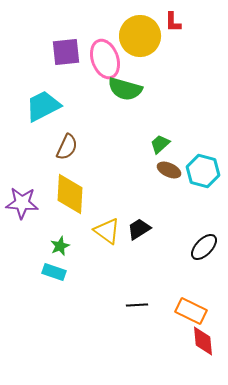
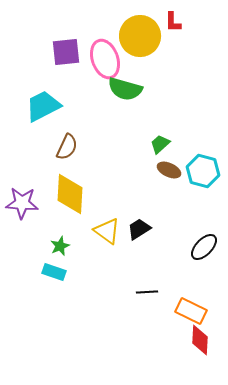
black line: moved 10 px right, 13 px up
red diamond: moved 3 px left, 1 px up; rotated 8 degrees clockwise
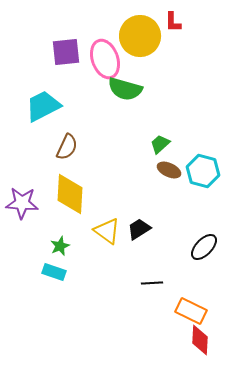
black line: moved 5 px right, 9 px up
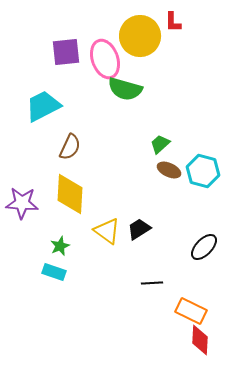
brown semicircle: moved 3 px right
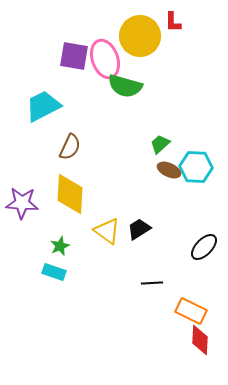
purple square: moved 8 px right, 4 px down; rotated 16 degrees clockwise
green semicircle: moved 3 px up
cyan hexagon: moved 7 px left, 4 px up; rotated 12 degrees counterclockwise
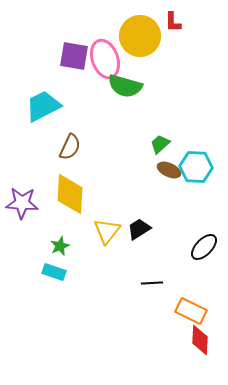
yellow triangle: rotated 32 degrees clockwise
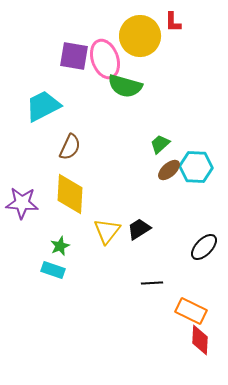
brown ellipse: rotated 65 degrees counterclockwise
cyan rectangle: moved 1 px left, 2 px up
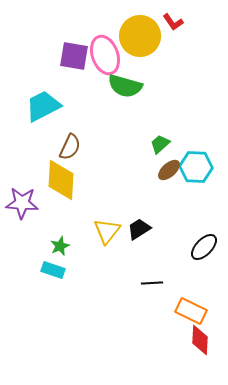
red L-shape: rotated 35 degrees counterclockwise
pink ellipse: moved 4 px up
yellow diamond: moved 9 px left, 14 px up
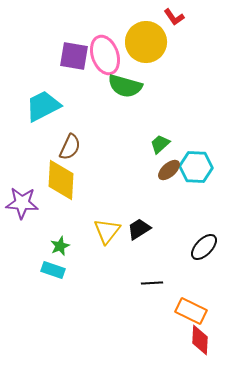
red L-shape: moved 1 px right, 5 px up
yellow circle: moved 6 px right, 6 px down
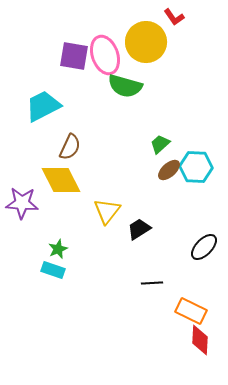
yellow diamond: rotated 30 degrees counterclockwise
yellow triangle: moved 20 px up
green star: moved 2 px left, 3 px down
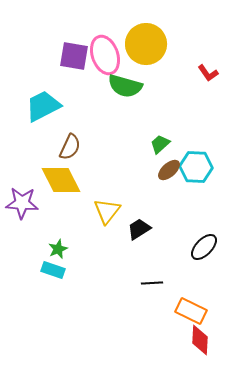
red L-shape: moved 34 px right, 56 px down
yellow circle: moved 2 px down
